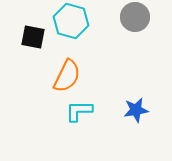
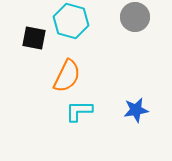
black square: moved 1 px right, 1 px down
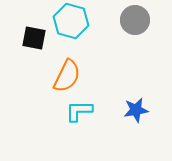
gray circle: moved 3 px down
